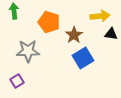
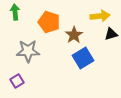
green arrow: moved 1 px right, 1 px down
black triangle: rotated 24 degrees counterclockwise
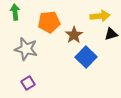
orange pentagon: rotated 25 degrees counterclockwise
gray star: moved 2 px left, 2 px up; rotated 15 degrees clockwise
blue square: moved 3 px right, 1 px up; rotated 15 degrees counterclockwise
purple square: moved 11 px right, 2 px down
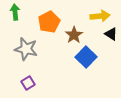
orange pentagon: rotated 20 degrees counterclockwise
black triangle: rotated 48 degrees clockwise
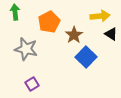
purple square: moved 4 px right, 1 px down
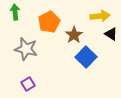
purple square: moved 4 px left
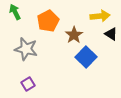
green arrow: rotated 21 degrees counterclockwise
orange pentagon: moved 1 px left, 1 px up
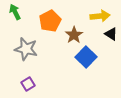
orange pentagon: moved 2 px right
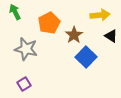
yellow arrow: moved 1 px up
orange pentagon: moved 1 px left, 2 px down
black triangle: moved 2 px down
purple square: moved 4 px left
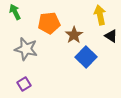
yellow arrow: rotated 96 degrees counterclockwise
orange pentagon: rotated 20 degrees clockwise
